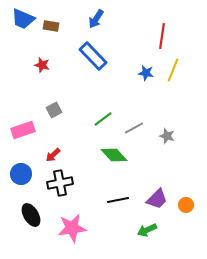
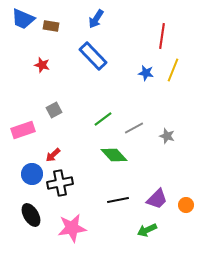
blue circle: moved 11 px right
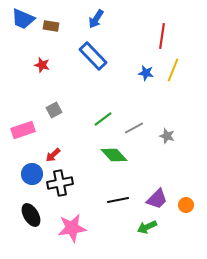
green arrow: moved 3 px up
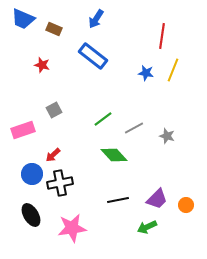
brown rectangle: moved 3 px right, 3 px down; rotated 14 degrees clockwise
blue rectangle: rotated 8 degrees counterclockwise
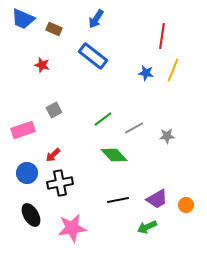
gray star: rotated 21 degrees counterclockwise
blue circle: moved 5 px left, 1 px up
purple trapezoid: rotated 15 degrees clockwise
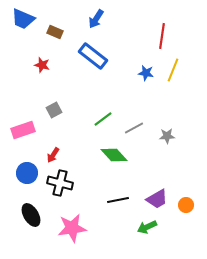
brown rectangle: moved 1 px right, 3 px down
red arrow: rotated 14 degrees counterclockwise
black cross: rotated 25 degrees clockwise
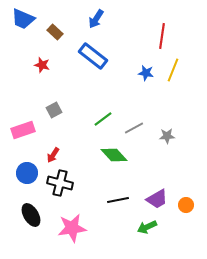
brown rectangle: rotated 21 degrees clockwise
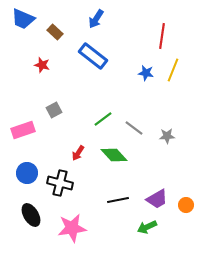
gray line: rotated 66 degrees clockwise
red arrow: moved 25 px right, 2 px up
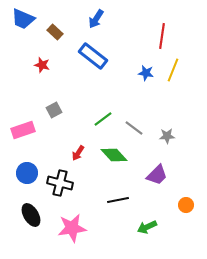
purple trapezoid: moved 24 px up; rotated 15 degrees counterclockwise
